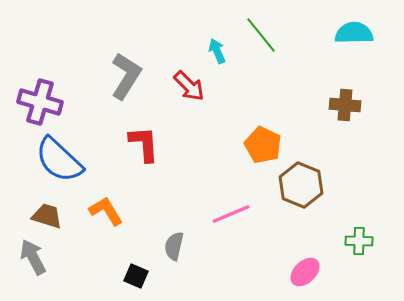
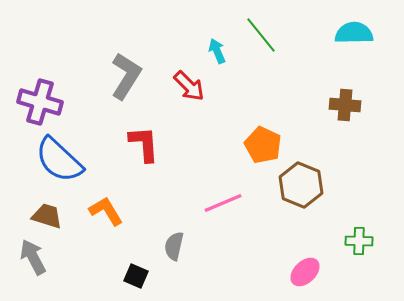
pink line: moved 8 px left, 11 px up
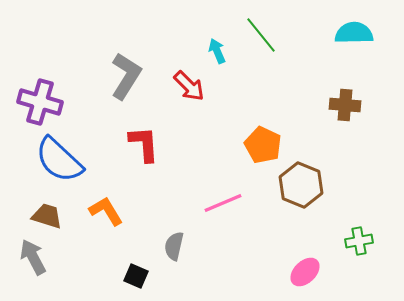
green cross: rotated 12 degrees counterclockwise
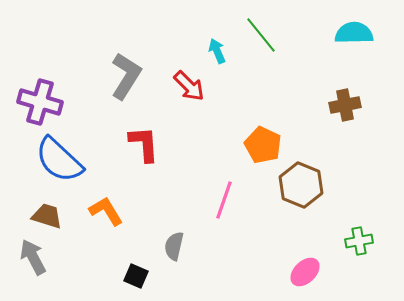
brown cross: rotated 16 degrees counterclockwise
pink line: moved 1 px right, 3 px up; rotated 48 degrees counterclockwise
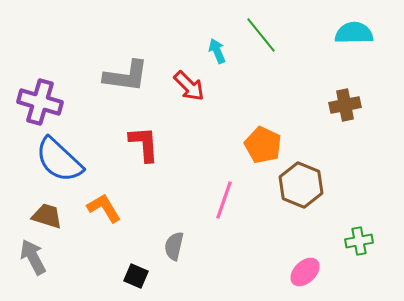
gray L-shape: rotated 66 degrees clockwise
orange L-shape: moved 2 px left, 3 px up
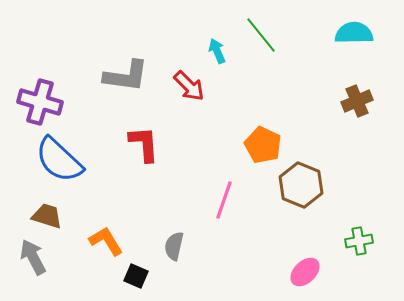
brown cross: moved 12 px right, 4 px up; rotated 12 degrees counterclockwise
orange L-shape: moved 2 px right, 33 px down
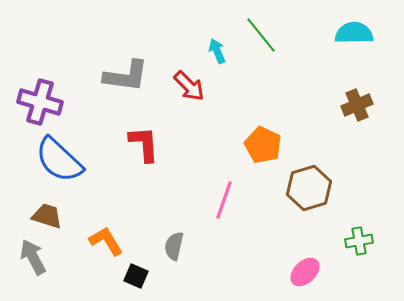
brown cross: moved 4 px down
brown hexagon: moved 8 px right, 3 px down; rotated 21 degrees clockwise
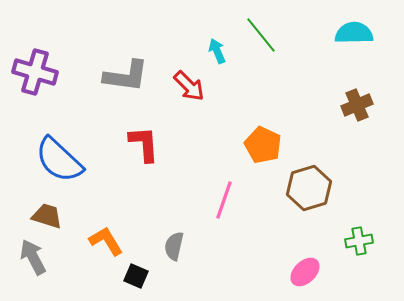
purple cross: moved 5 px left, 30 px up
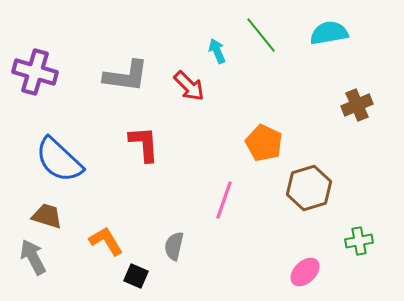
cyan semicircle: moved 25 px left; rotated 9 degrees counterclockwise
orange pentagon: moved 1 px right, 2 px up
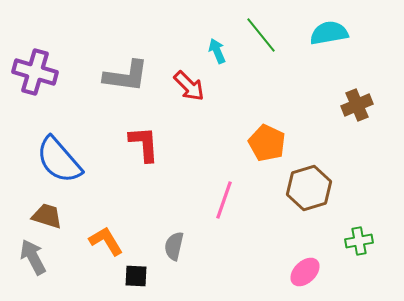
orange pentagon: moved 3 px right
blue semicircle: rotated 6 degrees clockwise
black square: rotated 20 degrees counterclockwise
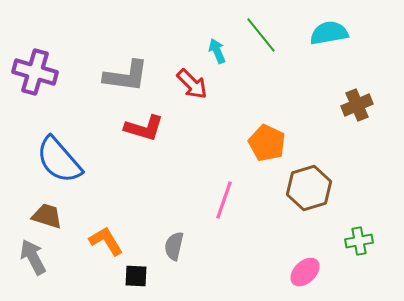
red arrow: moved 3 px right, 2 px up
red L-shape: moved 16 px up; rotated 111 degrees clockwise
